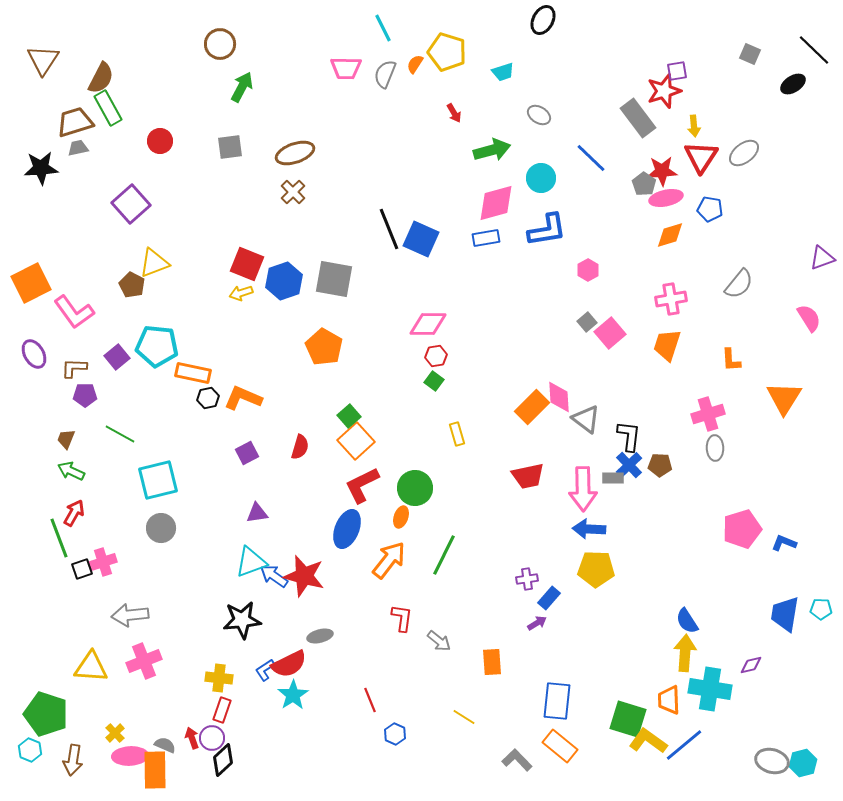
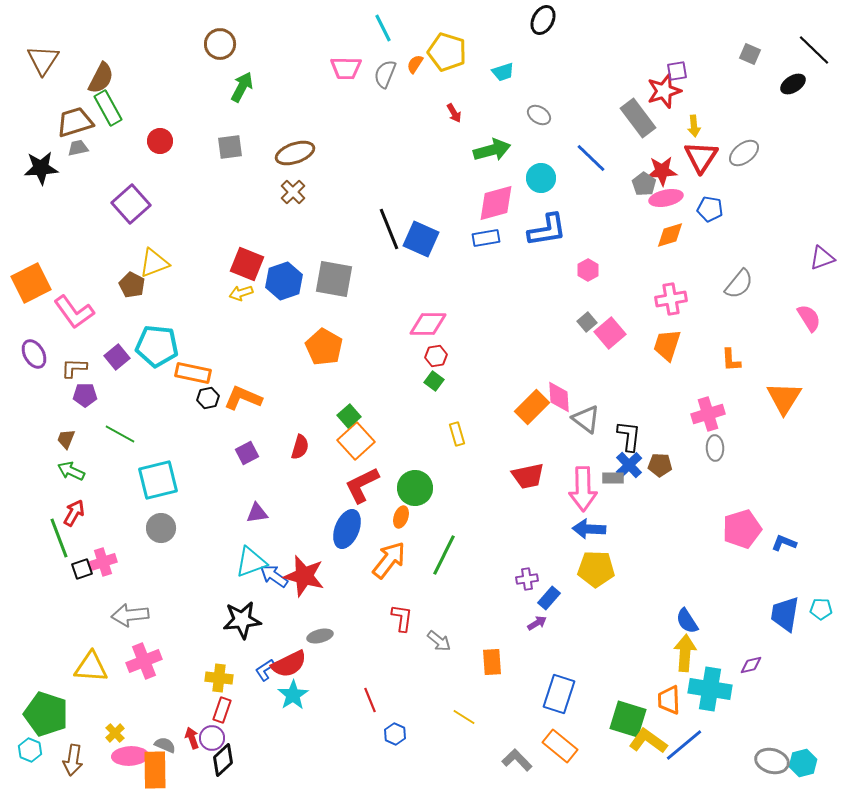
blue rectangle at (557, 701): moved 2 px right, 7 px up; rotated 12 degrees clockwise
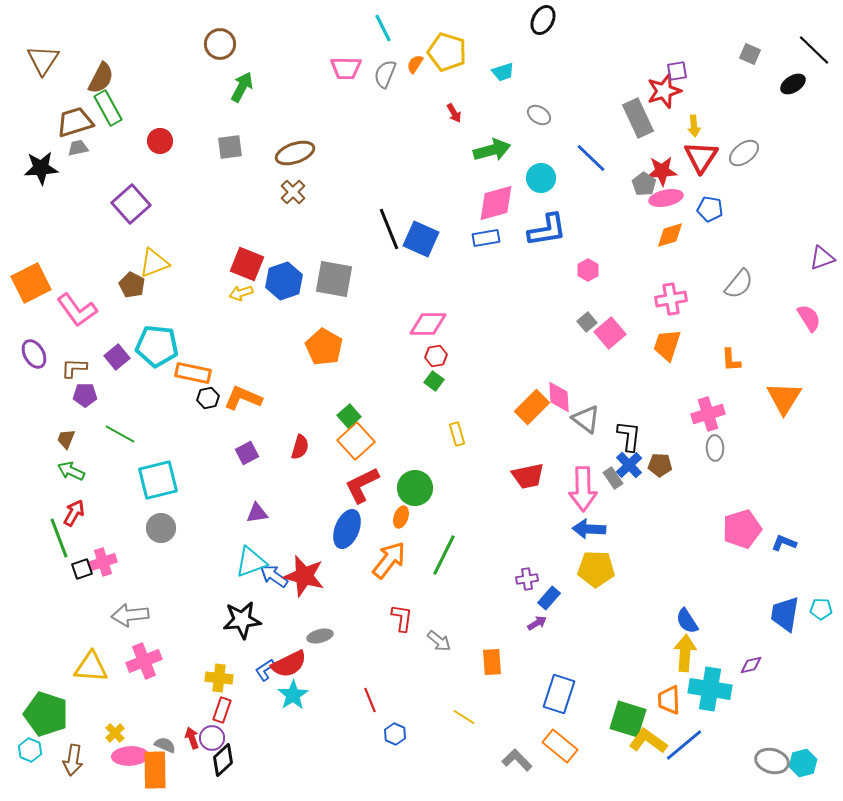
gray rectangle at (638, 118): rotated 12 degrees clockwise
pink L-shape at (74, 312): moved 3 px right, 2 px up
gray rectangle at (613, 478): rotated 55 degrees clockwise
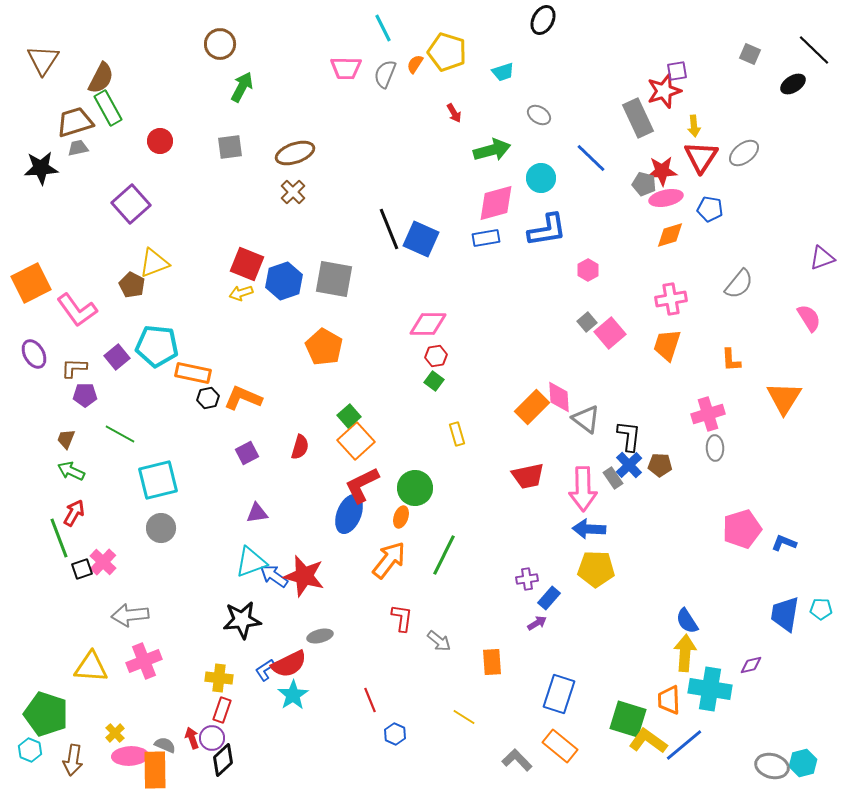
gray pentagon at (644, 184): rotated 20 degrees counterclockwise
blue ellipse at (347, 529): moved 2 px right, 15 px up
pink cross at (103, 562): rotated 28 degrees counterclockwise
gray ellipse at (772, 761): moved 5 px down
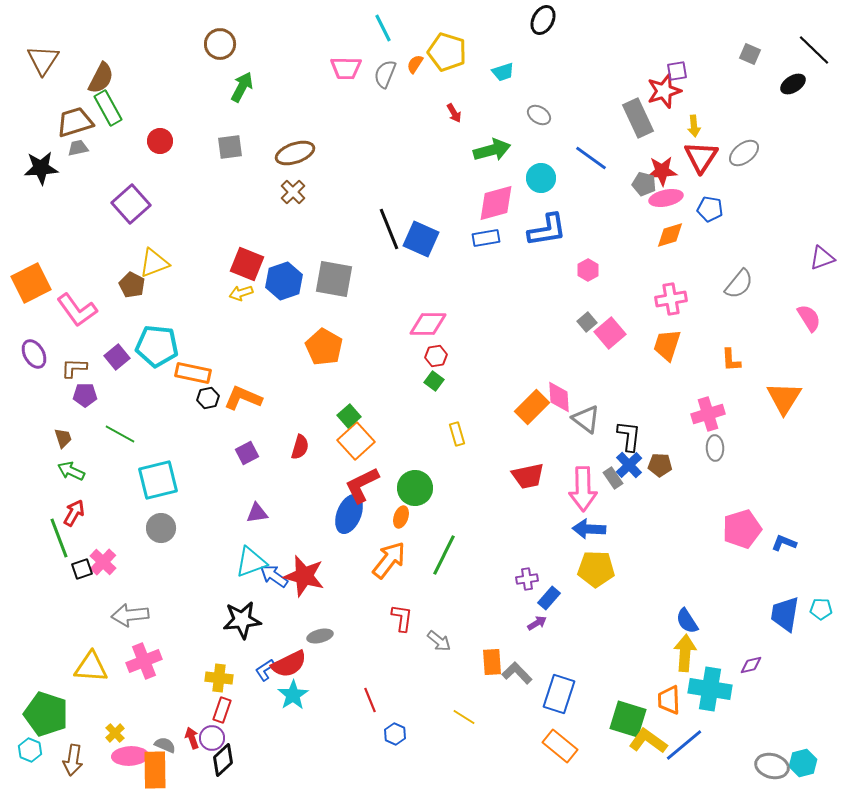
blue line at (591, 158): rotated 8 degrees counterclockwise
brown trapezoid at (66, 439): moved 3 px left, 1 px up; rotated 140 degrees clockwise
gray L-shape at (517, 760): moved 87 px up
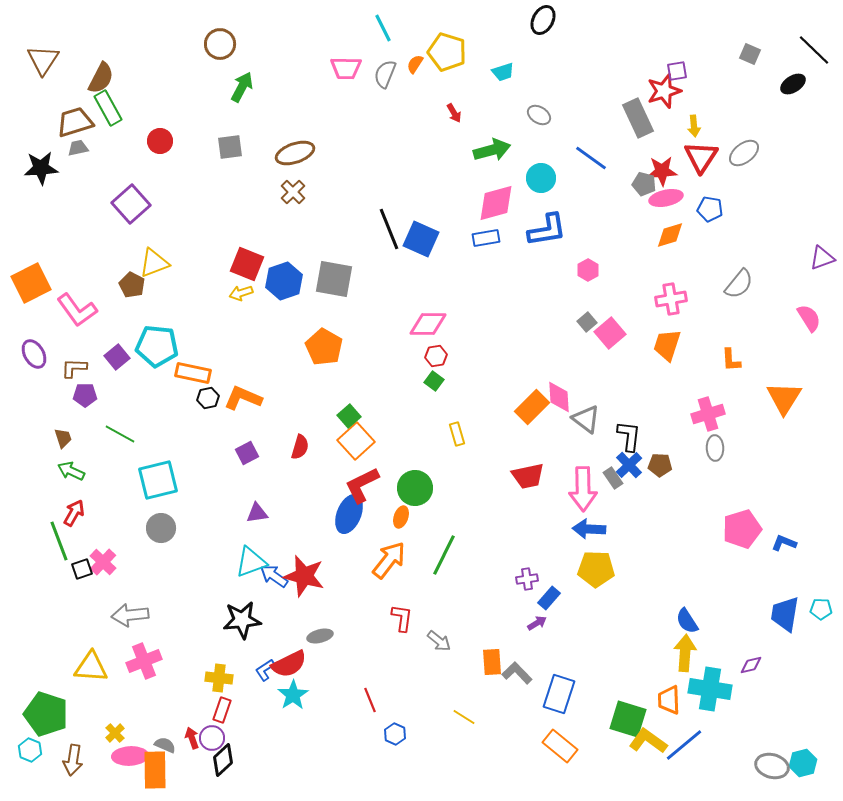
green line at (59, 538): moved 3 px down
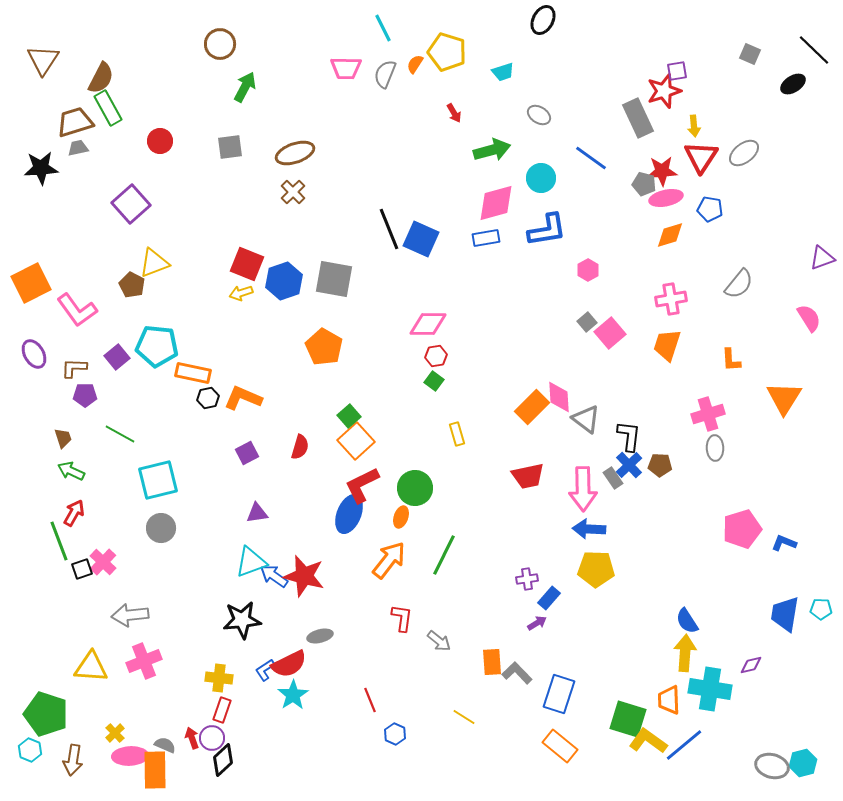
green arrow at (242, 87): moved 3 px right
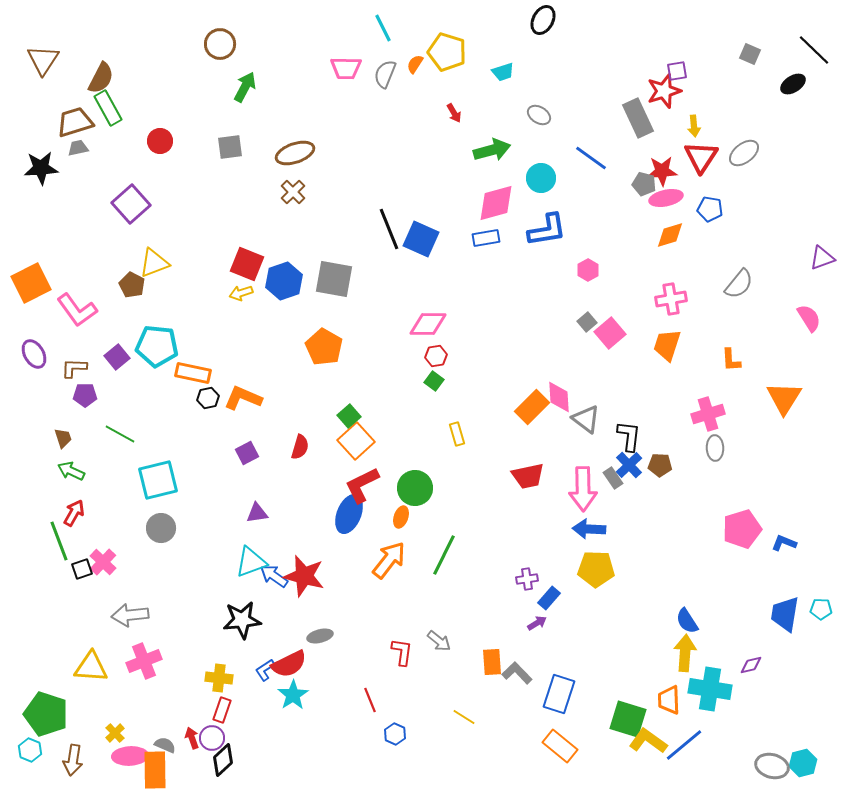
red L-shape at (402, 618): moved 34 px down
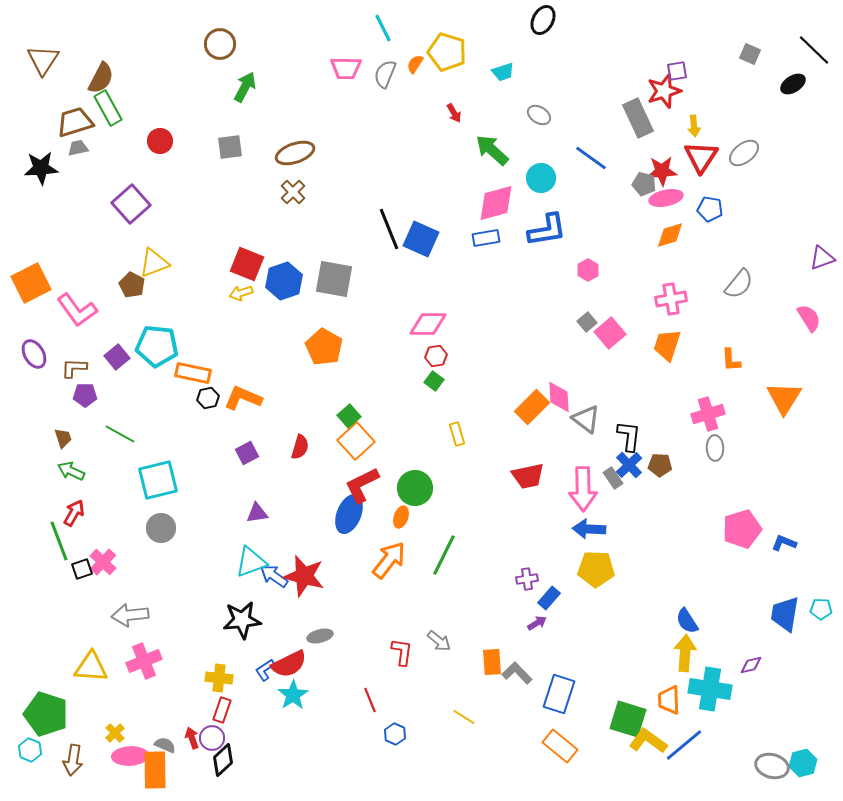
green arrow at (492, 150): rotated 123 degrees counterclockwise
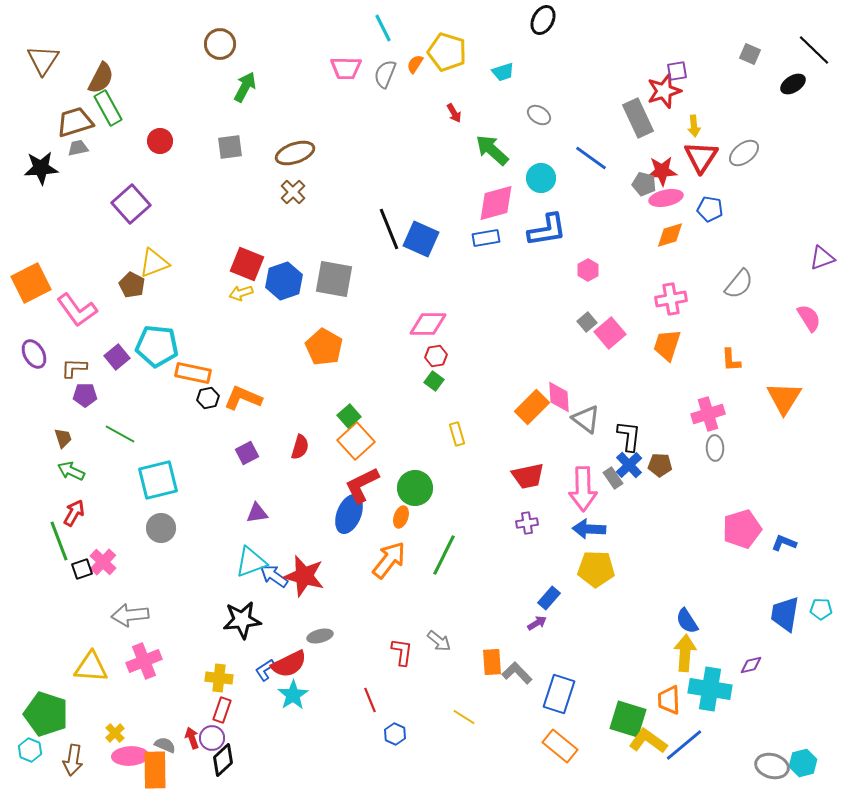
purple cross at (527, 579): moved 56 px up
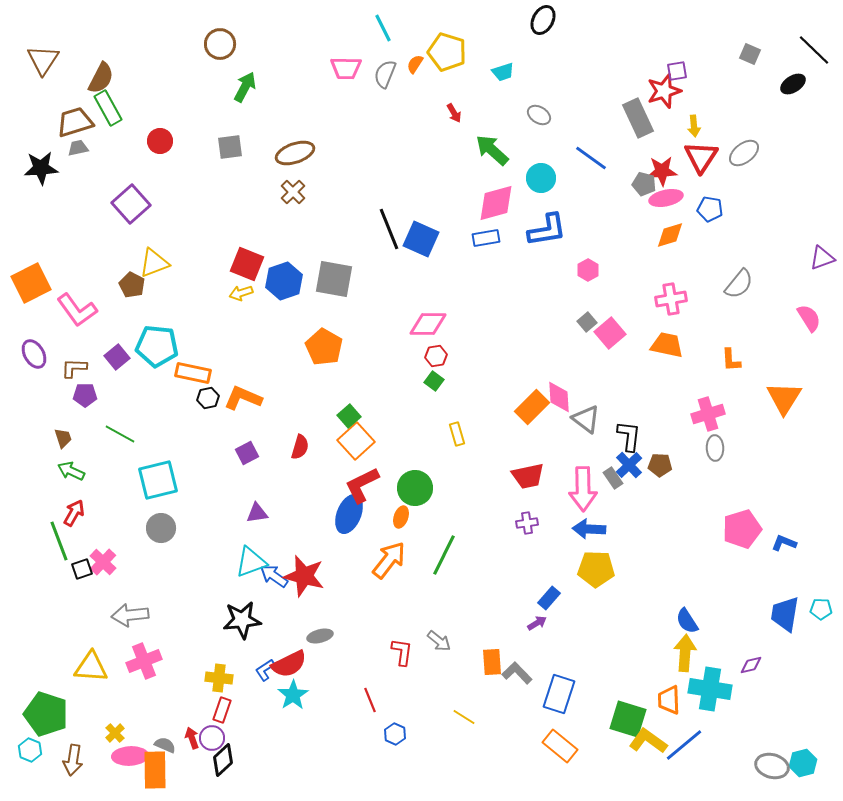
orange trapezoid at (667, 345): rotated 84 degrees clockwise
